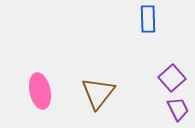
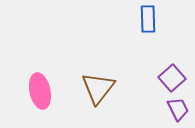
brown triangle: moved 5 px up
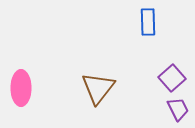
blue rectangle: moved 3 px down
pink ellipse: moved 19 px left, 3 px up; rotated 12 degrees clockwise
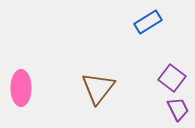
blue rectangle: rotated 60 degrees clockwise
purple square: rotated 12 degrees counterclockwise
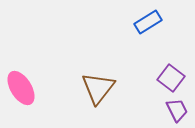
purple square: moved 1 px left
pink ellipse: rotated 32 degrees counterclockwise
purple trapezoid: moved 1 px left, 1 px down
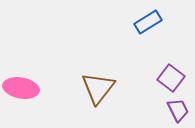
pink ellipse: rotated 48 degrees counterclockwise
purple trapezoid: moved 1 px right
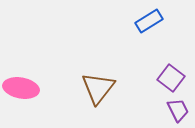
blue rectangle: moved 1 px right, 1 px up
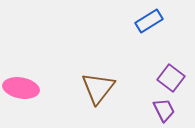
purple trapezoid: moved 14 px left
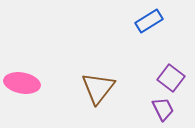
pink ellipse: moved 1 px right, 5 px up
purple trapezoid: moved 1 px left, 1 px up
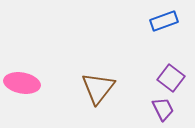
blue rectangle: moved 15 px right; rotated 12 degrees clockwise
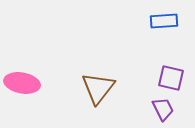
blue rectangle: rotated 16 degrees clockwise
purple square: rotated 24 degrees counterclockwise
